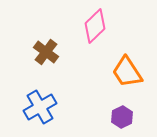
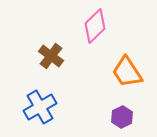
brown cross: moved 5 px right, 4 px down
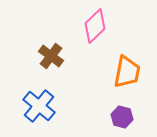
orange trapezoid: rotated 136 degrees counterclockwise
blue cross: moved 1 px left, 1 px up; rotated 20 degrees counterclockwise
purple hexagon: rotated 20 degrees counterclockwise
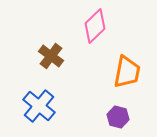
purple hexagon: moved 4 px left
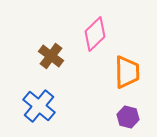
pink diamond: moved 8 px down
orange trapezoid: rotated 12 degrees counterclockwise
purple hexagon: moved 10 px right
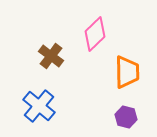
purple hexagon: moved 2 px left
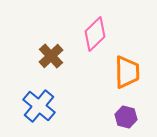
brown cross: rotated 10 degrees clockwise
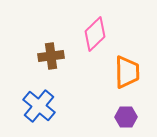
brown cross: rotated 35 degrees clockwise
purple hexagon: rotated 15 degrees counterclockwise
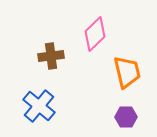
orange trapezoid: rotated 12 degrees counterclockwise
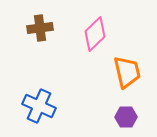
brown cross: moved 11 px left, 28 px up
blue cross: rotated 16 degrees counterclockwise
